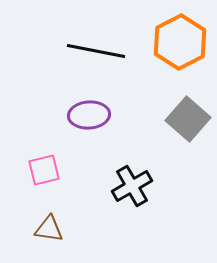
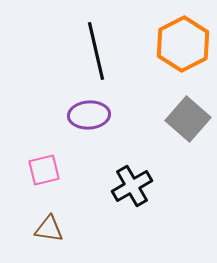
orange hexagon: moved 3 px right, 2 px down
black line: rotated 66 degrees clockwise
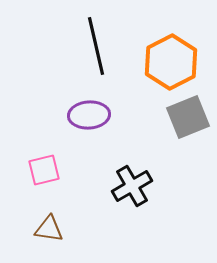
orange hexagon: moved 12 px left, 18 px down
black line: moved 5 px up
gray square: moved 2 px up; rotated 27 degrees clockwise
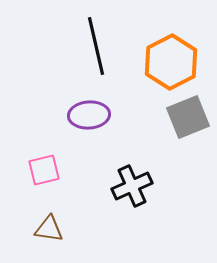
black cross: rotated 6 degrees clockwise
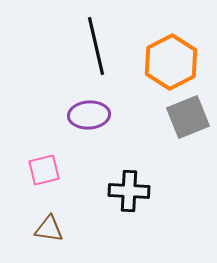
black cross: moved 3 px left, 5 px down; rotated 27 degrees clockwise
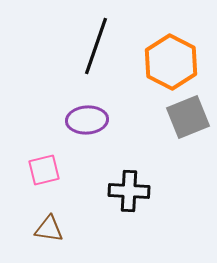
black line: rotated 32 degrees clockwise
orange hexagon: rotated 6 degrees counterclockwise
purple ellipse: moved 2 px left, 5 px down
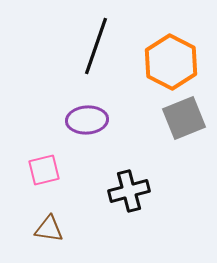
gray square: moved 4 px left, 1 px down
black cross: rotated 18 degrees counterclockwise
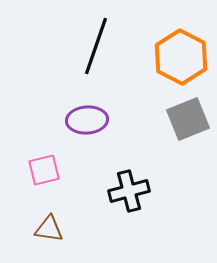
orange hexagon: moved 10 px right, 5 px up
gray square: moved 4 px right, 1 px down
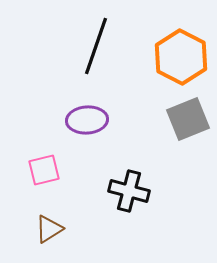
black cross: rotated 30 degrees clockwise
brown triangle: rotated 40 degrees counterclockwise
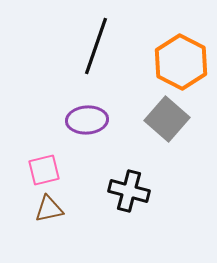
orange hexagon: moved 5 px down
gray square: moved 21 px left; rotated 27 degrees counterclockwise
brown triangle: moved 20 px up; rotated 20 degrees clockwise
